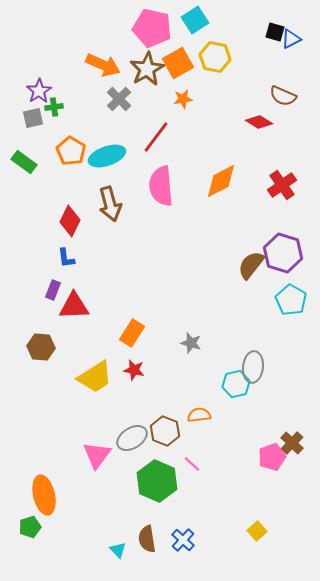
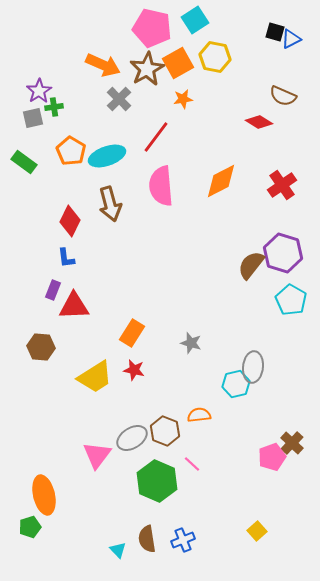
blue cross at (183, 540): rotated 25 degrees clockwise
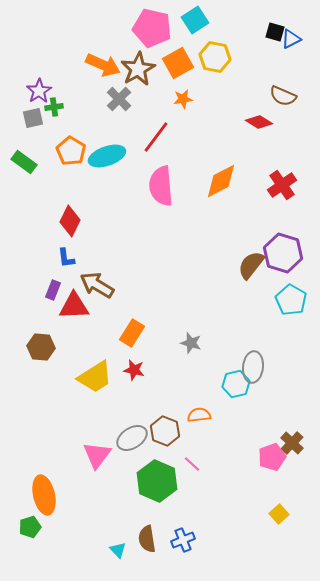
brown star at (147, 69): moved 9 px left
brown arrow at (110, 204): moved 13 px left, 81 px down; rotated 136 degrees clockwise
yellow square at (257, 531): moved 22 px right, 17 px up
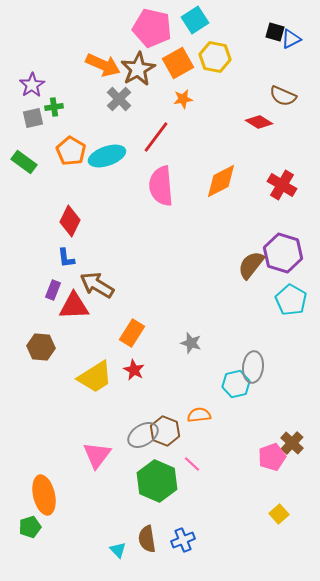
purple star at (39, 91): moved 7 px left, 6 px up
red cross at (282, 185): rotated 24 degrees counterclockwise
red star at (134, 370): rotated 15 degrees clockwise
gray ellipse at (132, 438): moved 11 px right, 3 px up
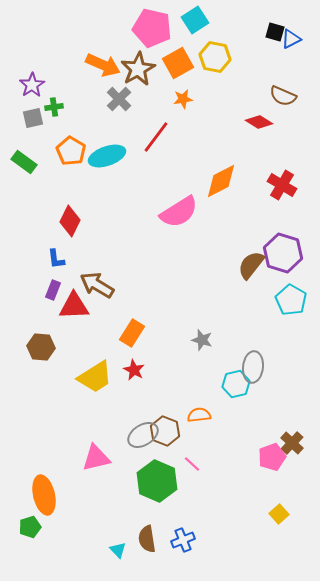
pink semicircle at (161, 186): moved 18 px right, 26 px down; rotated 117 degrees counterclockwise
blue L-shape at (66, 258): moved 10 px left, 1 px down
gray star at (191, 343): moved 11 px right, 3 px up
pink triangle at (97, 455): moved 1 px left, 3 px down; rotated 40 degrees clockwise
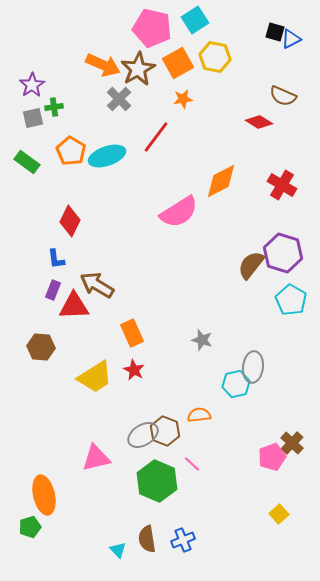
green rectangle at (24, 162): moved 3 px right
orange rectangle at (132, 333): rotated 56 degrees counterclockwise
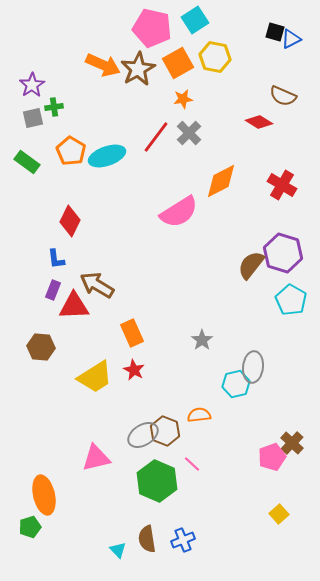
gray cross at (119, 99): moved 70 px right, 34 px down
gray star at (202, 340): rotated 20 degrees clockwise
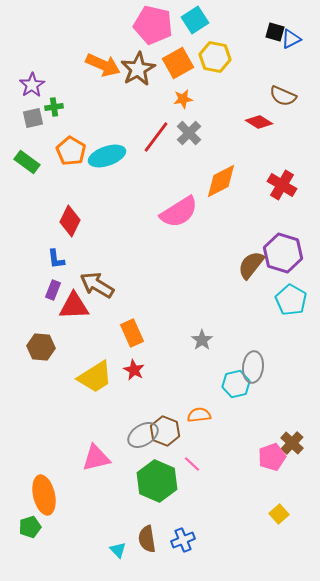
pink pentagon at (152, 28): moved 1 px right, 3 px up
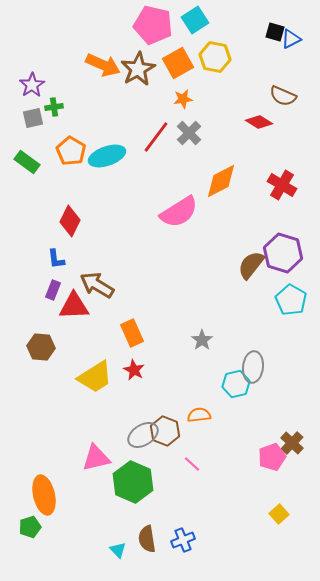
green hexagon at (157, 481): moved 24 px left, 1 px down
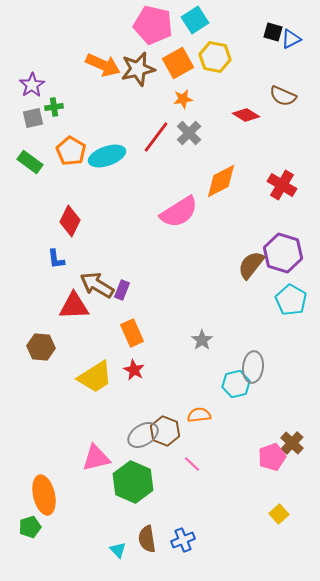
black square at (275, 32): moved 2 px left
brown star at (138, 69): rotated 16 degrees clockwise
red diamond at (259, 122): moved 13 px left, 7 px up
green rectangle at (27, 162): moved 3 px right
purple rectangle at (53, 290): moved 69 px right
